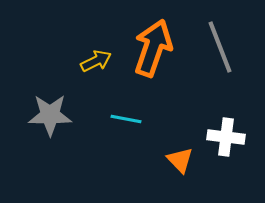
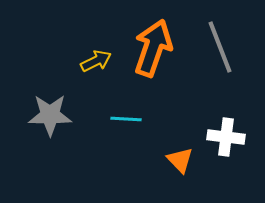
cyan line: rotated 8 degrees counterclockwise
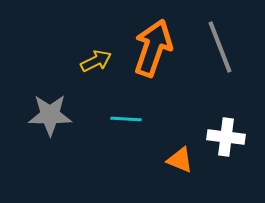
orange triangle: rotated 24 degrees counterclockwise
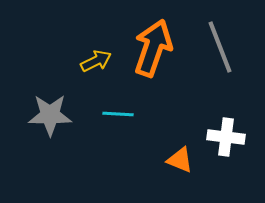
cyan line: moved 8 px left, 5 px up
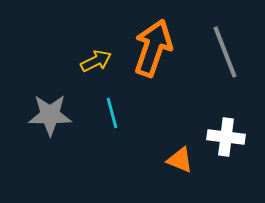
gray line: moved 5 px right, 5 px down
cyan line: moved 6 px left, 1 px up; rotated 72 degrees clockwise
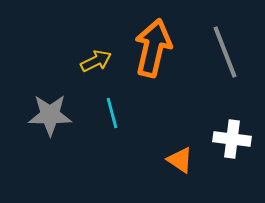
orange arrow: rotated 6 degrees counterclockwise
white cross: moved 6 px right, 2 px down
orange triangle: rotated 12 degrees clockwise
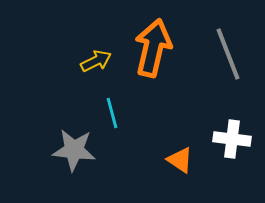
gray line: moved 3 px right, 2 px down
gray star: moved 24 px right, 35 px down; rotated 6 degrees clockwise
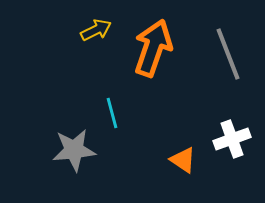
orange arrow: rotated 6 degrees clockwise
yellow arrow: moved 31 px up
white cross: rotated 27 degrees counterclockwise
gray star: rotated 12 degrees counterclockwise
orange triangle: moved 3 px right
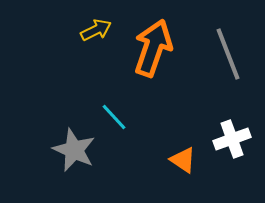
cyan line: moved 2 px right, 4 px down; rotated 28 degrees counterclockwise
gray star: rotated 30 degrees clockwise
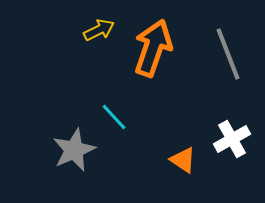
yellow arrow: moved 3 px right
white cross: rotated 9 degrees counterclockwise
gray star: rotated 24 degrees clockwise
